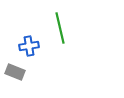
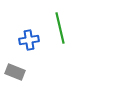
blue cross: moved 6 px up
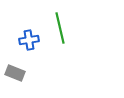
gray rectangle: moved 1 px down
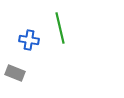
blue cross: rotated 18 degrees clockwise
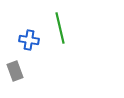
gray rectangle: moved 2 px up; rotated 48 degrees clockwise
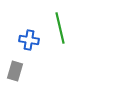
gray rectangle: rotated 36 degrees clockwise
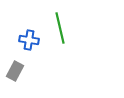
gray rectangle: rotated 12 degrees clockwise
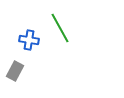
green line: rotated 16 degrees counterclockwise
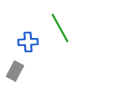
blue cross: moved 1 px left, 2 px down; rotated 12 degrees counterclockwise
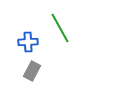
gray rectangle: moved 17 px right
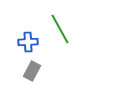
green line: moved 1 px down
